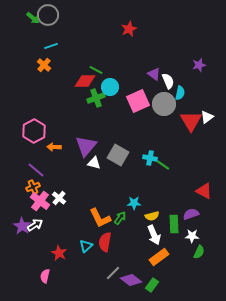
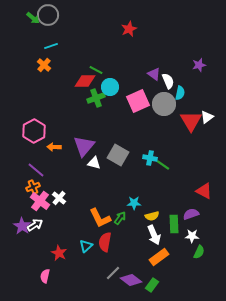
purple triangle at (86, 146): moved 2 px left
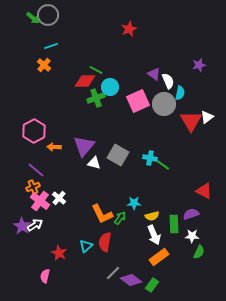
orange L-shape at (100, 218): moved 2 px right, 4 px up
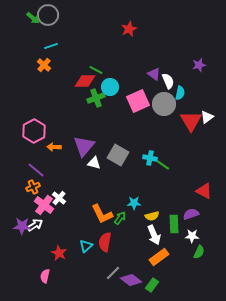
pink cross at (40, 201): moved 4 px right, 4 px down
purple star at (22, 226): rotated 30 degrees counterclockwise
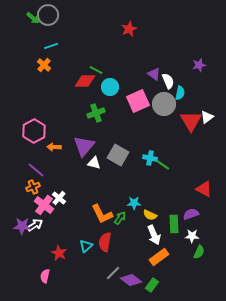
green cross at (96, 98): moved 15 px down
red triangle at (204, 191): moved 2 px up
yellow semicircle at (152, 216): moved 2 px left, 1 px up; rotated 40 degrees clockwise
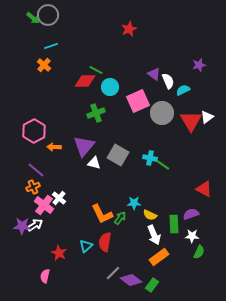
cyan semicircle at (180, 93): moved 3 px right, 3 px up; rotated 128 degrees counterclockwise
gray circle at (164, 104): moved 2 px left, 9 px down
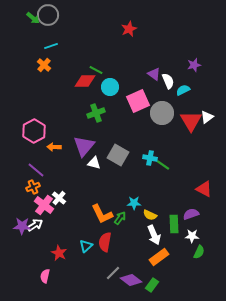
purple star at (199, 65): moved 5 px left
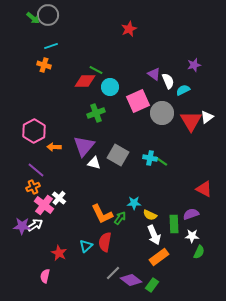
orange cross at (44, 65): rotated 24 degrees counterclockwise
green line at (163, 165): moved 2 px left, 4 px up
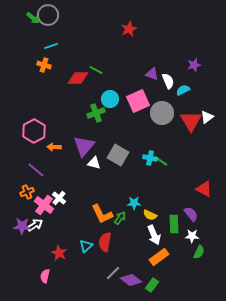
purple triangle at (154, 74): moved 2 px left; rotated 16 degrees counterclockwise
red diamond at (85, 81): moved 7 px left, 3 px up
cyan circle at (110, 87): moved 12 px down
orange cross at (33, 187): moved 6 px left, 5 px down
purple semicircle at (191, 214): rotated 70 degrees clockwise
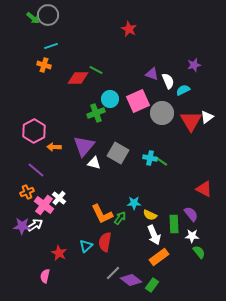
red star at (129, 29): rotated 21 degrees counterclockwise
gray square at (118, 155): moved 2 px up
green semicircle at (199, 252): rotated 64 degrees counterclockwise
